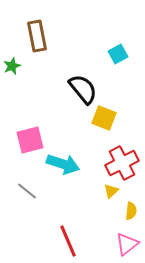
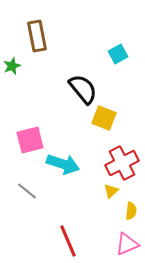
pink triangle: rotated 15 degrees clockwise
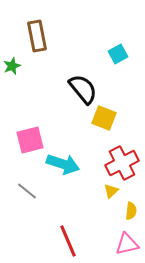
pink triangle: rotated 10 degrees clockwise
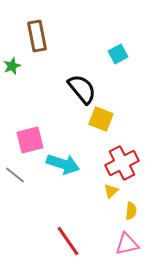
black semicircle: moved 1 px left
yellow square: moved 3 px left, 1 px down
gray line: moved 12 px left, 16 px up
red line: rotated 12 degrees counterclockwise
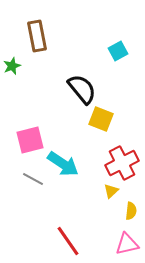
cyan square: moved 3 px up
cyan arrow: rotated 16 degrees clockwise
gray line: moved 18 px right, 4 px down; rotated 10 degrees counterclockwise
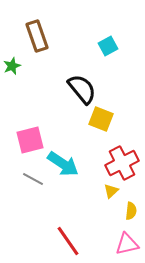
brown rectangle: rotated 8 degrees counterclockwise
cyan square: moved 10 px left, 5 px up
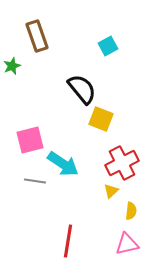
gray line: moved 2 px right, 2 px down; rotated 20 degrees counterclockwise
red line: rotated 44 degrees clockwise
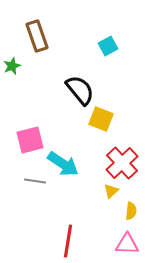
black semicircle: moved 2 px left, 1 px down
red cross: rotated 16 degrees counterclockwise
pink triangle: rotated 15 degrees clockwise
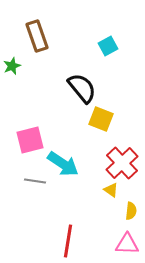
black semicircle: moved 2 px right, 2 px up
yellow triangle: moved 1 px up; rotated 42 degrees counterclockwise
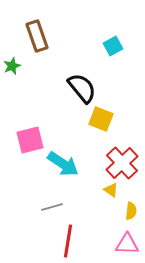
cyan square: moved 5 px right
gray line: moved 17 px right, 26 px down; rotated 25 degrees counterclockwise
